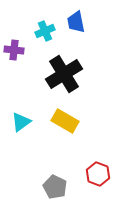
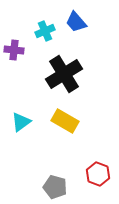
blue trapezoid: rotated 30 degrees counterclockwise
gray pentagon: rotated 10 degrees counterclockwise
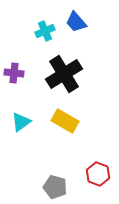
purple cross: moved 23 px down
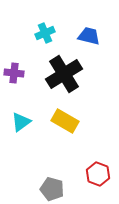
blue trapezoid: moved 13 px right, 14 px down; rotated 145 degrees clockwise
cyan cross: moved 2 px down
gray pentagon: moved 3 px left, 2 px down
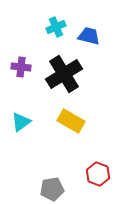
cyan cross: moved 11 px right, 6 px up
purple cross: moved 7 px right, 6 px up
yellow rectangle: moved 6 px right
gray pentagon: rotated 25 degrees counterclockwise
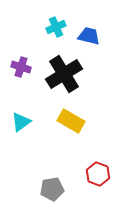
purple cross: rotated 12 degrees clockwise
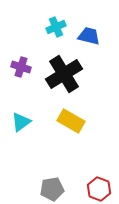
red hexagon: moved 1 px right, 15 px down
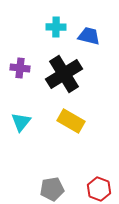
cyan cross: rotated 24 degrees clockwise
purple cross: moved 1 px left, 1 px down; rotated 12 degrees counterclockwise
cyan triangle: rotated 15 degrees counterclockwise
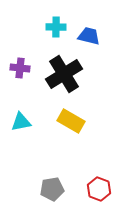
cyan triangle: rotated 40 degrees clockwise
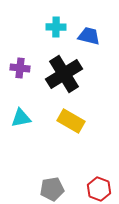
cyan triangle: moved 4 px up
